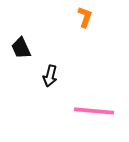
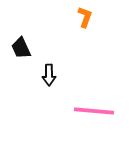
black arrow: moved 1 px left, 1 px up; rotated 15 degrees counterclockwise
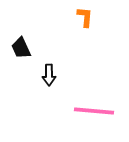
orange L-shape: rotated 15 degrees counterclockwise
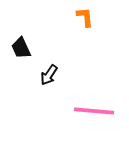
orange L-shape: rotated 10 degrees counterclockwise
black arrow: rotated 35 degrees clockwise
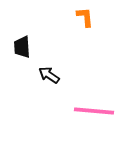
black trapezoid: moved 1 px right, 1 px up; rotated 20 degrees clockwise
black arrow: rotated 90 degrees clockwise
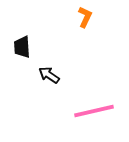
orange L-shape: rotated 30 degrees clockwise
pink line: rotated 18 degrees counterclockwise
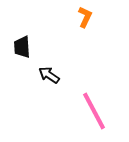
pink line: rotated 75 degrees clockwise
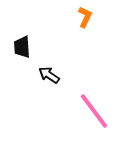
pink line: rotated 9 degrees counterclockwise
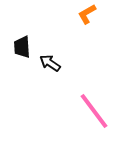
orange L-shape: moved 2 px right, 3 px up; rotated 145 degrees counterclockwise
black arrow: moved 1 px right, 12 px up
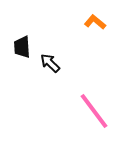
orange L-shape: moved 8 px right, 8 px down; rotated 70 degrees clockwise
black arrow: rotated 10 degrees clockwise
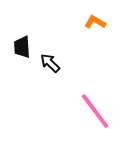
orange L-shape: rotated 10 degrees counterclockwise
pink line: moved 1 px right
